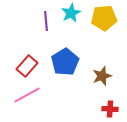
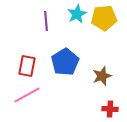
cyan star: moved 6 px right, 1 px down
red rectangle: rotated 30 degrees counterclockwise
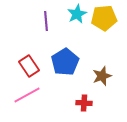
red rectangle: moved 2 px right; rotated 45 degrees counterclockwise
red cross: moved 26 px left, 6 px up
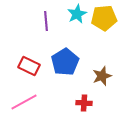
red rectangle: rotated 30 degrees counterclockwise
pink line: moved 3 px left, 7 px down
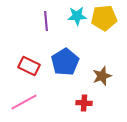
cyan star: moved 2 px down; rotated 24 degrees clockwise
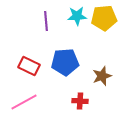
blue pentagon: rotated 28 degrees clockwise
red cross: moved 4 px left, 2 px up
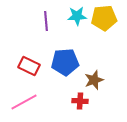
brown star: moved 8 px left, 4 px down
